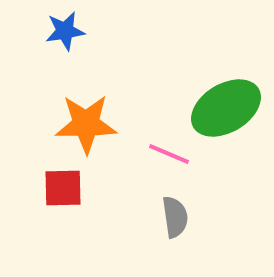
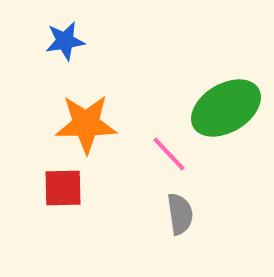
blue star: moved 10 px down
pink line: rotated 24 degrees clockwise
gray semicircle: moved 5 px right, 3 px up
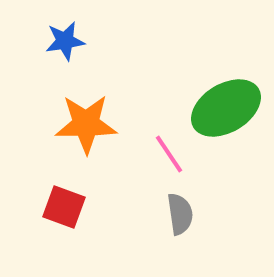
pink line: rotated 9 degrees clockwise
red square: moved 1 px right, 19 px down; rotated 21 degrees clockwise
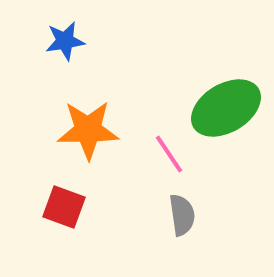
orange star: moved 2 px right, 6 px down
gray semicircle: moved 2 px right, 1 px down
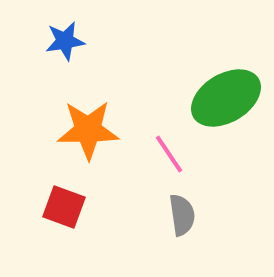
green ellipse: moved 10 px up
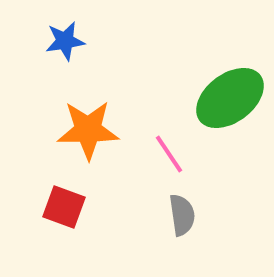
green ellipse: moved 4 px right; rotated 6 degrees counterclockwise
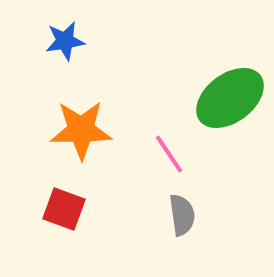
orange star: moved 7 px left
red square: moved 2 px down
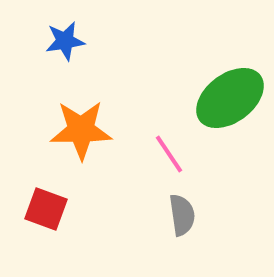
red square: moved 18 px left
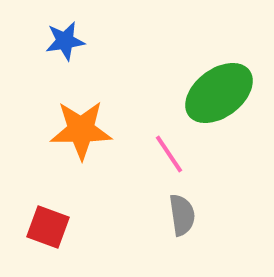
green ellipse: moved 11 px left, 5 px up
red square: moved 2 px right, 18 px down
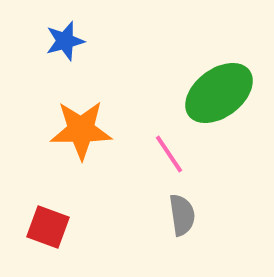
blue star: rotated 6 degrees counterclockwise
